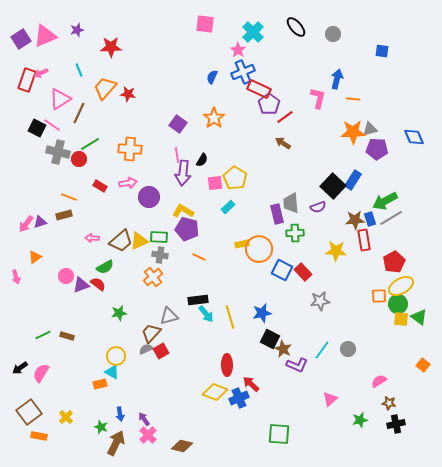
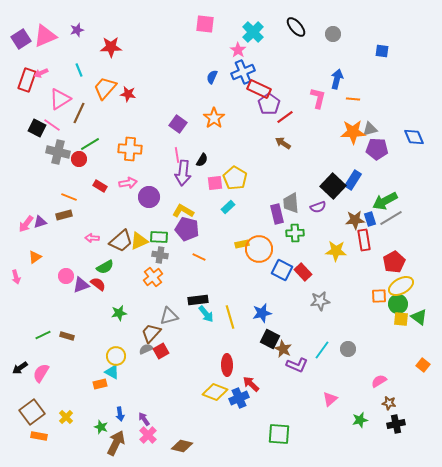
brown square at (29, 412): moved 3 px right
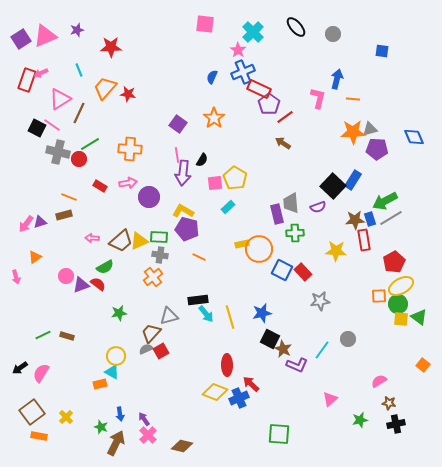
gray circle at (348, 349): moved 10 px up
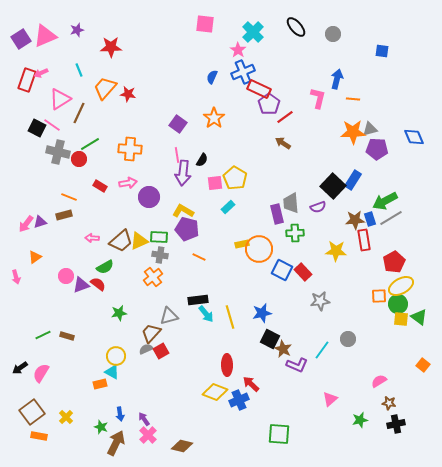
blue cross at (239, 398): moved 2 px down
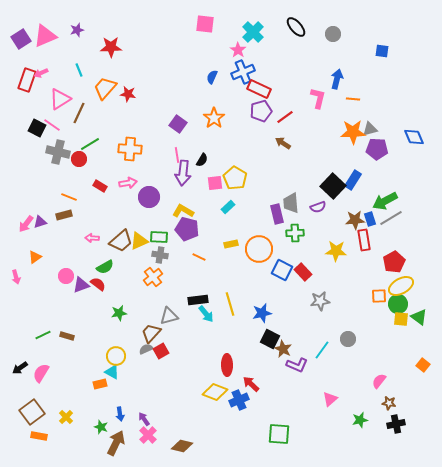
purple pentagon at (269, 104): moved 8 px left, 7 px down; rotated 20 degrees clockwise
yellow rectangle at (242, 244): moved 11 px left
yellow line at (230, 317): moved 13 px up
pink semicircle at (379, 381): rotated 21 degrees counterclockwise
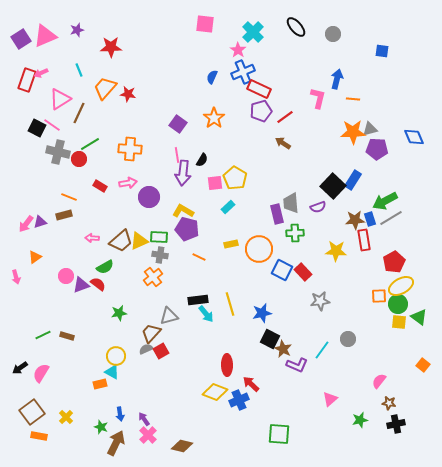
yellow square at (401, 319): moved 2 px left, 3 px down
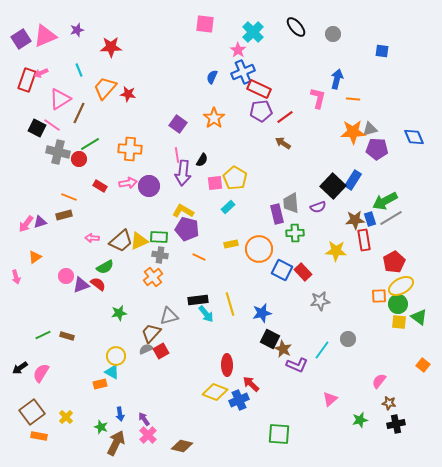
purple pentagon at (261, 111): rotated 10 degrees clockwise
purple circle at (149, 197): moved 11 px up
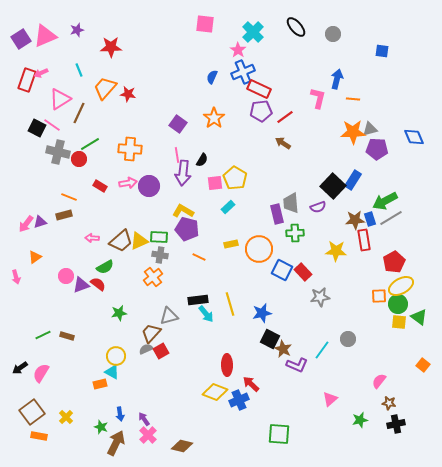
gray star at (320, 301): moved 4 px up
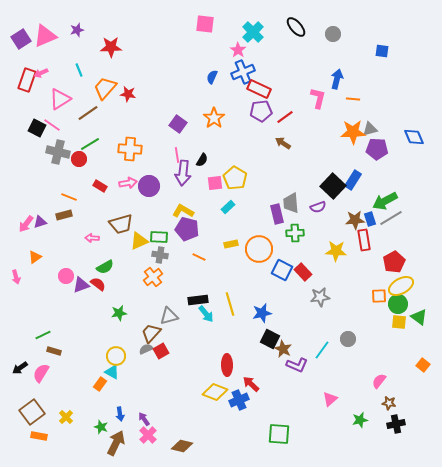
brown line at (79, 113): moved 9 px right; rotated 30 degrees clockwise
brown trapezoid at (121, 241): moved 17 px up; rotated 25 degrees clockwise
brown rectangle at (67, 336): moved 13 px left, 15 px down
orange rectangle at (100, 384): rotated 40 degrees counterclockwise
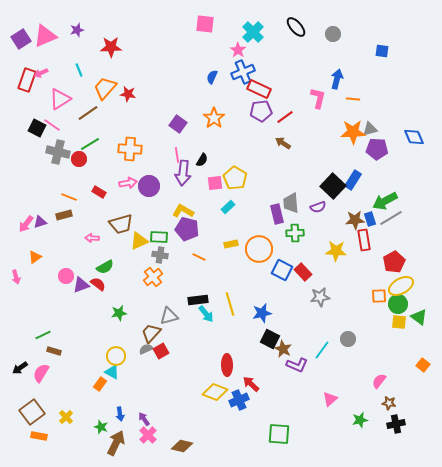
red rectangle at (100, 186): moved 1 px left, 6 px down
